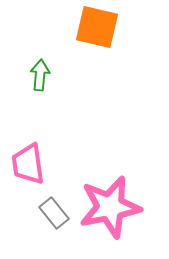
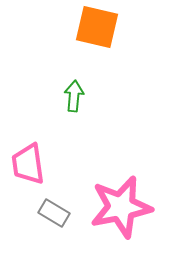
green arrow: moved 34 px right, 21 px down
pink star: moved 11 px right
gray rectangle: rotated 20 degrees counterclockwise
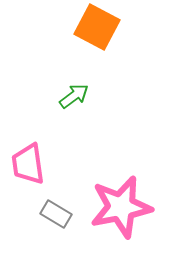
orange square: rotated 15 degrees clockwise
green arrow: rotated 48 degrees clockwise
gray rectangle: moved 2 px right, 1 px down
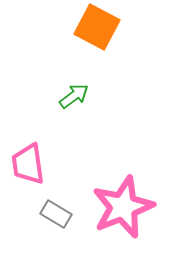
pink star: moved 2 px right; rotated 10 degrees counterclockwise
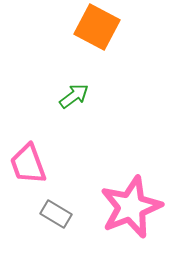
pink trapezoid: rotated 12 degrees counterclockwise
pink star: moved 8 px right
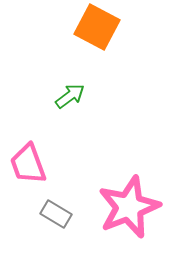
green arrow: moved 4 px left
pink star: moved 2 px left
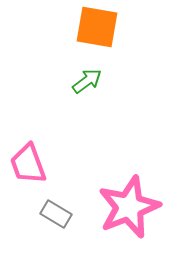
orange square: rotated 18 degrees counterclockwise
green arrow: moved 17 px right, 15 px up
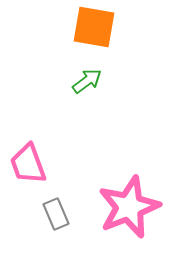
orange square: moved 3 px left
gray rectangle: rotated 36 degrees clockwise
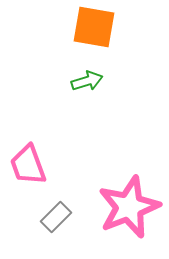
green arrow: rotated 20 degrees clockwise
pink trapezoid: moved 1 px down
gray rectangle: moved 3 px down; rotated 68 degrees clockwise
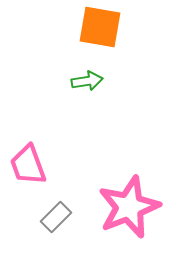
orange square: moved 6 px right
green arrow: rotated 8 degrees clockwise
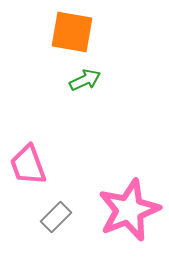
orange square: moved 28 px left, 5 px down
green arrow: moved 2 px left, 1 px up; rotated 16 degrees counterclockwise
pink star: moved 3 px down
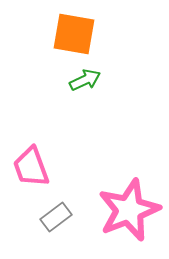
orange square: moved 2 px right, 2 px down
pink trapezoid: moved 3 px right, 2 px down
gray rectangle: rotated 8 degrees clockwise
